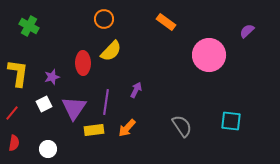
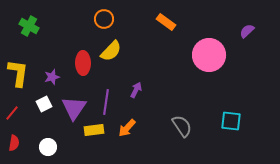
white circle: moved 2 px up
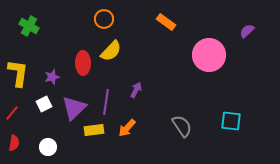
purple triangle: rotated 12 degrees clockwise
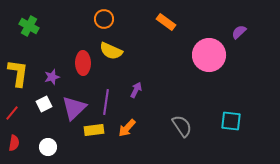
purple semicircle: moved 8 px left, 1 px down
yellow semicircle: rotated 70 degrees clockwise
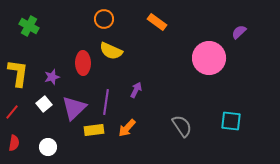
orange rectangle: moved 9 px left
pink circle: moved 3 px down
white square: rotated 14 degrees counterclockwise
red line: moved 1 px up
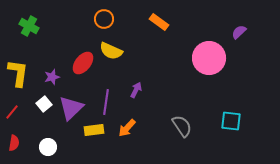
orange rectangle: moved 2 px right
red ellipse: rotated 40 degrees clockwise
purple triangle: moved 3 px left
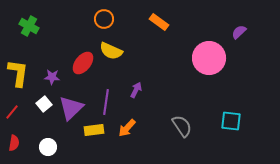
purple star: rotated 21 degrees clockwise
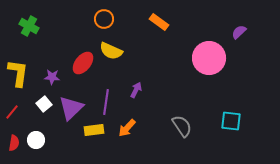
white circle: moved 12 px left, 7 px up
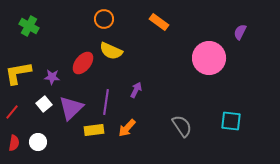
purple semicircle: moved 1 px right; rotated 21 degrees counterclockwise
yellow L-shape: rotated 108 degrees counterclockwise
white circle: moved 2 px right, 2 px down
